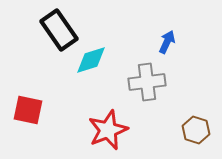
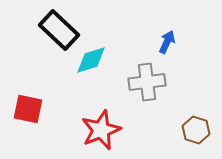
black rectangle: rotated 12 degrees counterclockwise
red square: moved 1 px up
red star: moved 7 px left
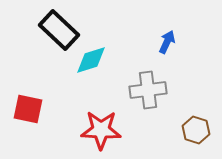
gray cross: moved 1 px right, 8 px down
red star: rotated 24 degrees clockwise
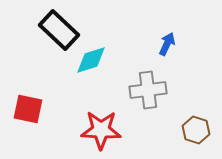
blue arrow: moved 2 px down
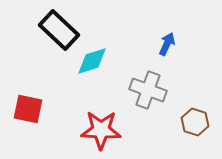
cyan diamond: moved 1 px right, 1 px down
gray cross: rotated 27 degrees clockwise
brown hexagon: moved 1 px left, 8 px up
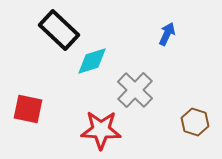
blue arrow: moved 10 px up
gray cross: moved 13 px left; rotated 24 degrees clockwise
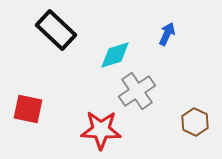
black rectangle: moved 3 px left
cyan diamond: moved 23 px right, 6 px up
gray cross: moved 2 px right, 1 px down; rotated 12 degrees clockwise
brown hexagon: rotated 8 degrees clockwise
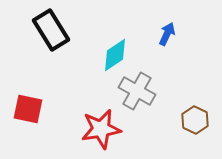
black rectangle: moved 5 px left; rotated 15 degrees clockwise
cyan diamond: rotated 16 degrees counterclockwise
gray cross: rotated 27 degrees counterclockwise
brown hexagon: moved 2 px up
red star: moved 1 px up; rotated 12 degrees counterclockwise
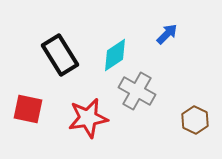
black rectangle: moved 9 px right, 25 px down
blue arrow: rotated 20 degrees clockwise
red star: moved 13 px left, 11 px up
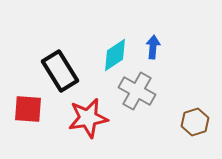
blue arrow: moved 14 px left, 13 px down; rotated 40 degrees counterclockwise
black rectangle: moved 16 px down
red square: rotated 8 degrees counterclockwise
brown hexagon: moved 2 px down; rotated 16 degrees clockwise
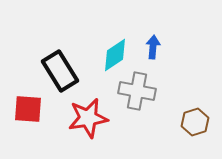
gray cross: rotated 18 degrees counterclockwise
